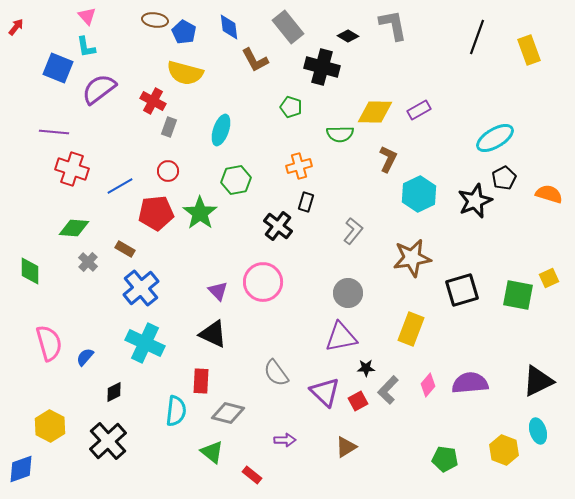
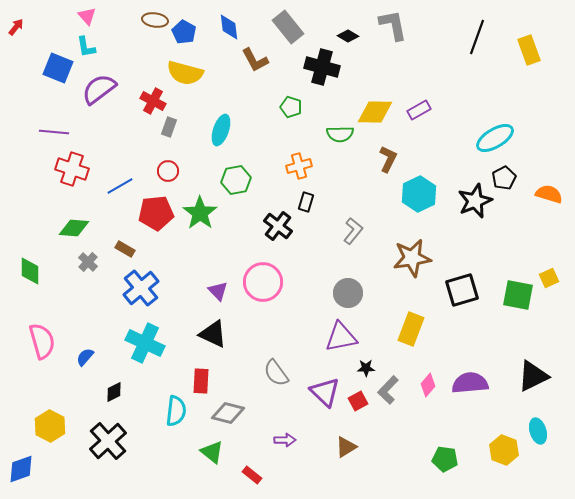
pink semicircle at (49, 343): moved 7 px left, 2 px up
black triangle at (538, 381): moved 5 px left, 5 px up
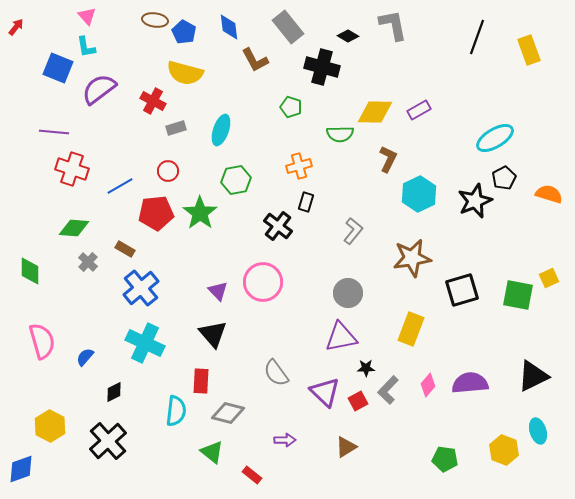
gray rectangle at (169, 127): moved 7 px right, 1 px down; rotated 54 degrees clockwise
black triangle at (213, 334): rotated 24 degrees clockwise
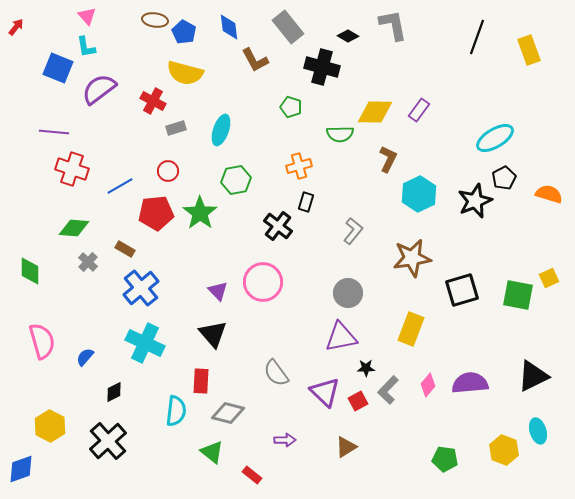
purple rectangle at (419, 110): rotated 25 degrees counterclockwise
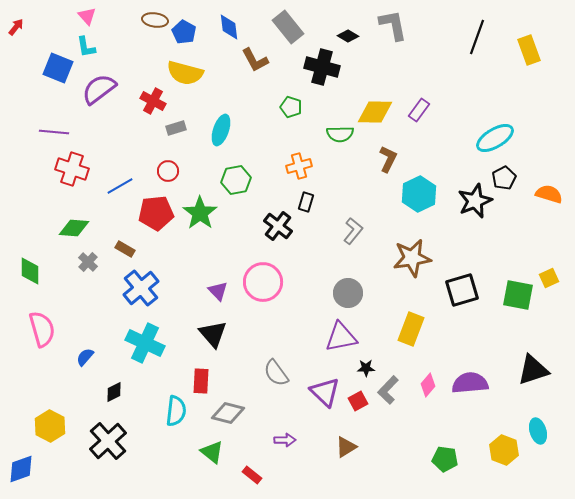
pink semicircle at (42, 341): moved 12 px up
black triangle at (533, 376): moved 6 px up; rotated 8 degrees clockwise
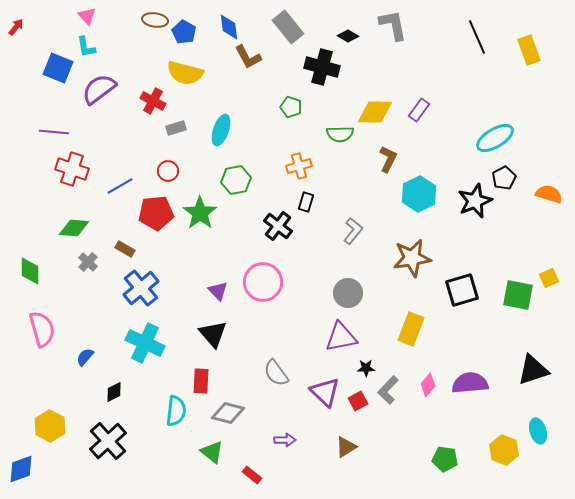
black line at (477, 37): rotated 44 degrees counterclockwise
brown L-shape at (255, 60): moved 7 px left, 3 px up
